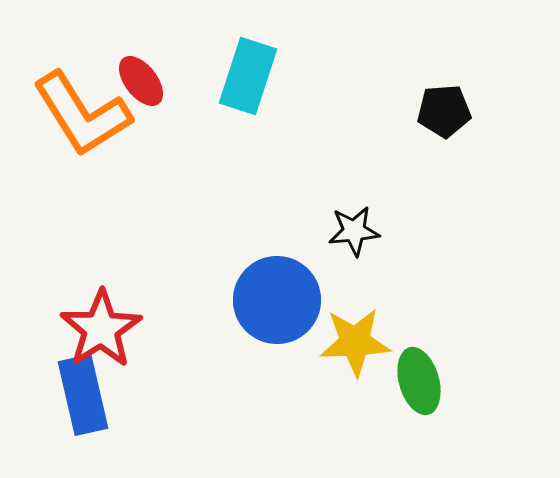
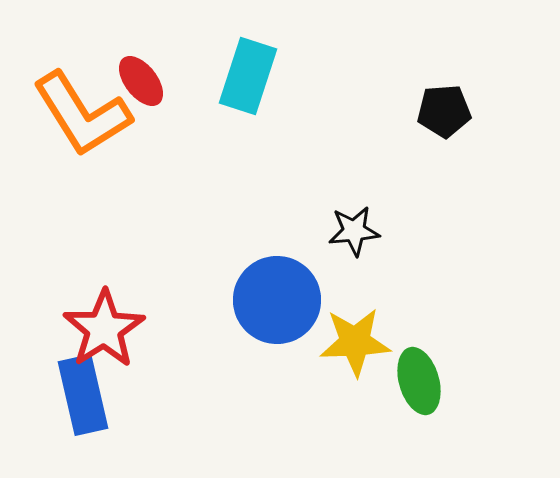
red star: moved 3 px right
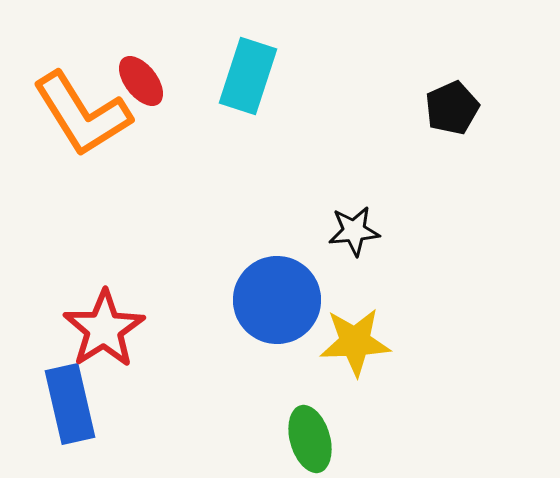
black pentagon: moved 8 px right, 3 px up; rotated 20 degrees counterclockwise
green ellipse: moved 109 px left, 58 px down
blue rectangle: moved 13 px left, 9 px down
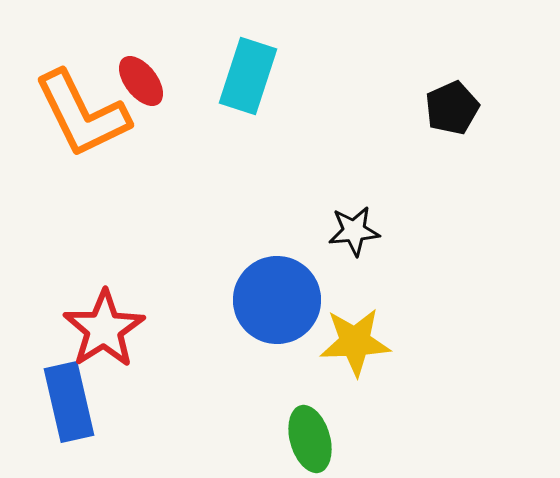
orange L-shape: rotated 6 degrees clockwise
blue rectangle: moved 1 px left, 2 px up
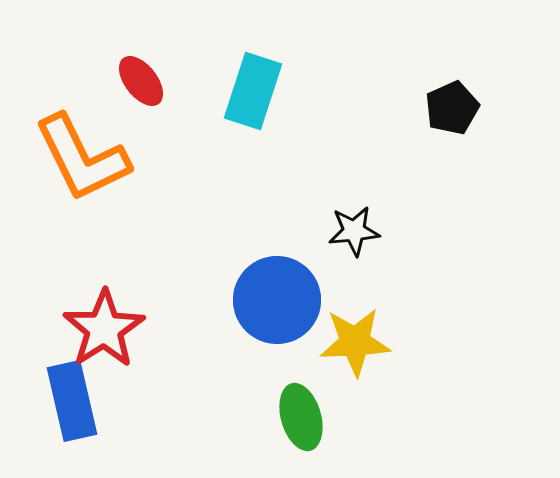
cyan rectangle: moved 5 px right, 15 px down
orange L-shape: moved 44 px down
blue rectangle: moved 3 px right, 1 px up
green ellipse: moved 9 px left, 22 px up
